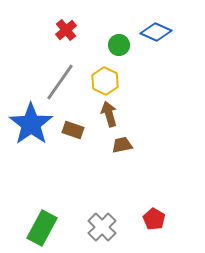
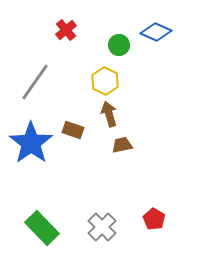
gray line: moved 25 px left
blue star: moved 19 px down
green rectangle: rotated 72 degrees counterclockwise
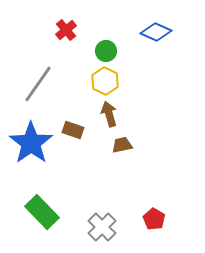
green circle: moved 13 px left, 6 px down
gray line: moved 3 px right, 2 px down
green rectangle: moved 16 px up
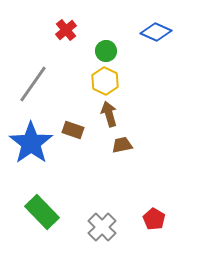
gray line: moved 5 px left
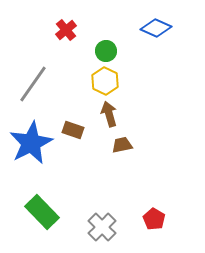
blue diamond: moved 4 px up
blue star: rotated 9 degrees clockwise
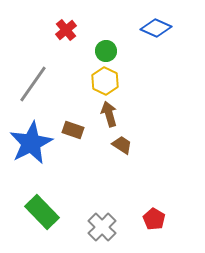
brown trapezoid: rotated 45 degrees clockwise
